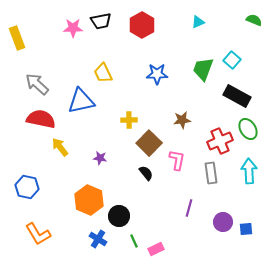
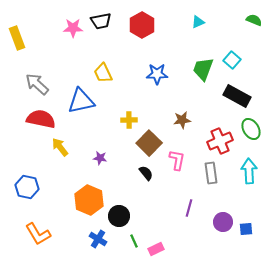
green ellipse: moved 3 px right
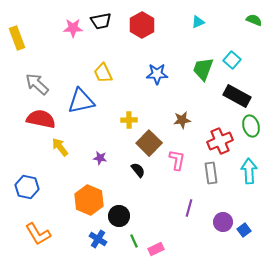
green ellipse: moved 3 px up; rotated 15 degrees clockwise
black semicircle: moved 8 px left, 3 px up
blue square: moved 2 px left, 1 px down; rotated 32 degrees counterclockwise
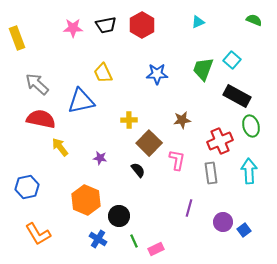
black trapezoid: moved 5 px right, 4 px down
blue hexagon: rotated 25 degrees counterclockwise
orange hexagon: moved 3 px left
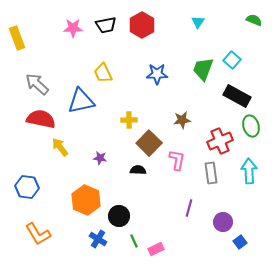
cyan triangle: rotated 32 degrees counterclockwise
black semicircle: rotated 49 degrees counterclockwise
blue hexagon: rotated 20 degrees clockwise
blue square: moved 4 px left, 12 px down
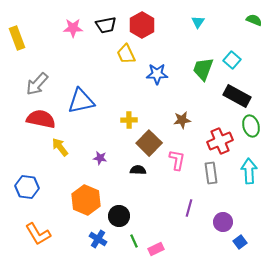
yellow trapezoid: moved 23 px right, 19 px up
gray arrow: rotated 90 degrees counterclockwise
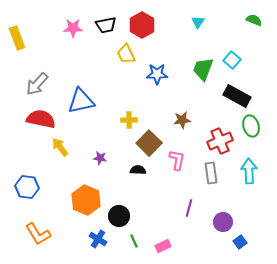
pink rectangle: moved 7 px right, 3 px up
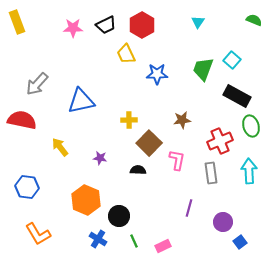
black trapezoid: rotated 15 degrees counterclockwise
yellow rectangle: moved 16 px up
red semicircle: moved 19 px left, 1 px down
